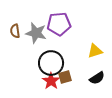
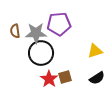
gray star: rotated 15 degrees counterclockwise
black circle: moved 10 px left, 10 px up
red star: moved 2 px left, 2 px up
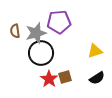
purple pentagon: moved 2 px up
gray star: rotated 15 degrees counterclockwise
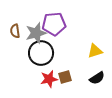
purple pentagon: moved 5 px left, 2 px down
red star: rotated 24 degrees clockwise
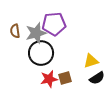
yellow triangle: moved 4 px left, 10 px down
brown square: moved 1 px down
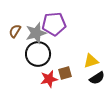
brown semicircle: rotated 40 degrees clockwise
black circle: moved 3 px left, 1 px down
brown square: moved 5 px up
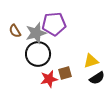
brown semicircle: rotated 64 degrees counterclockwise
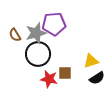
brown semicircle: moved 4 px down
brown square: rotated 16 degrees clockwise
red star: rotated 24 degrees clockwise
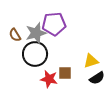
black circle: moved 3 px left
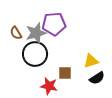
brown semicircle: moved 1 px right, 2 px up
red star: moved 7 px down
